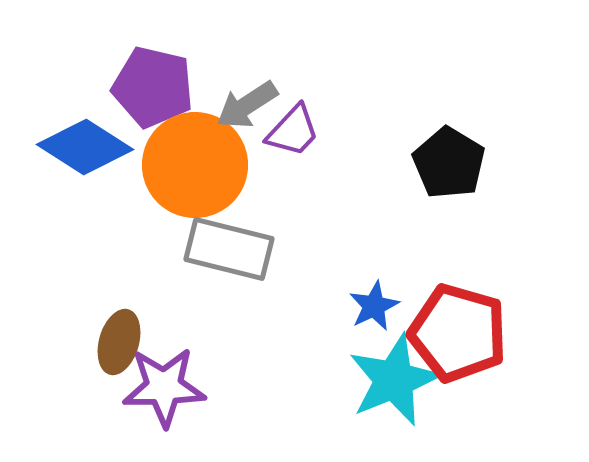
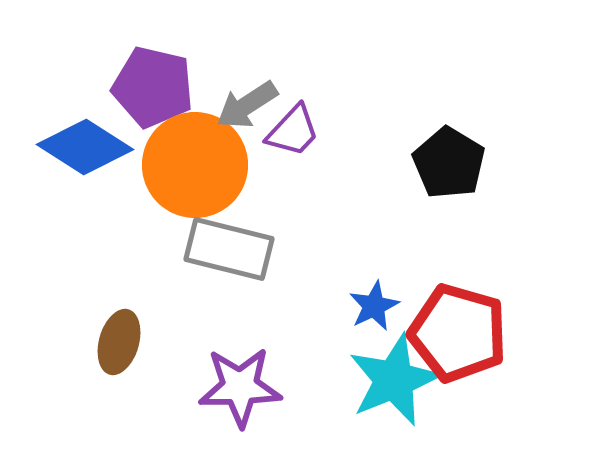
purple star: moved 76 px right
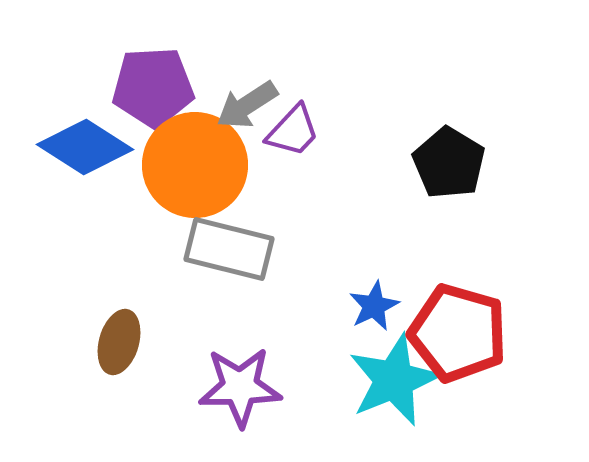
purple pentagon: rotated 16 degrees counterclockwise
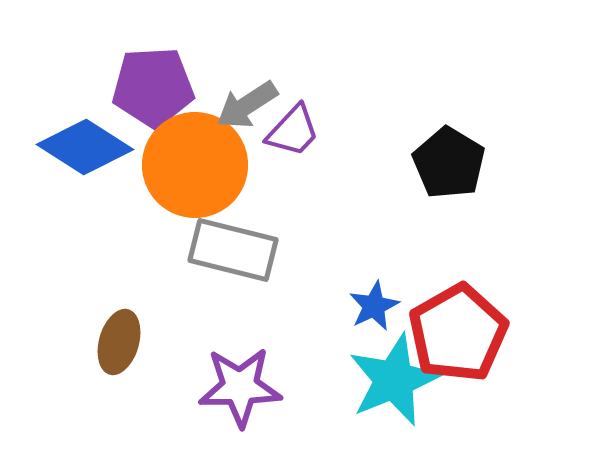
gray rectangle: moved 4 px right, 1 px down
red pentagon: rotated 26 degrees clockwise
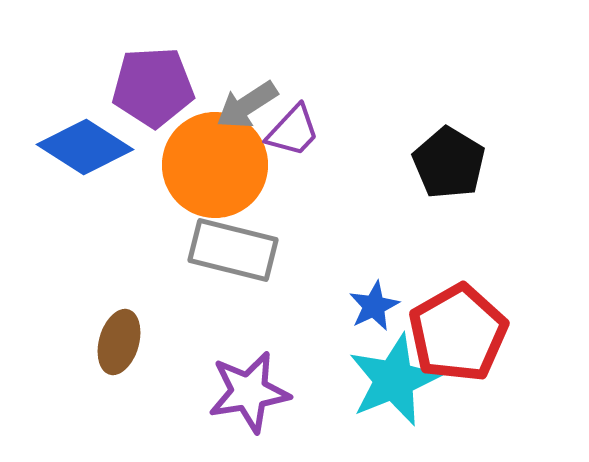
orange circle: moved 20 px right
purple star: moved 9 px right, 5 px down; rotated 8 degrees counterclockwise
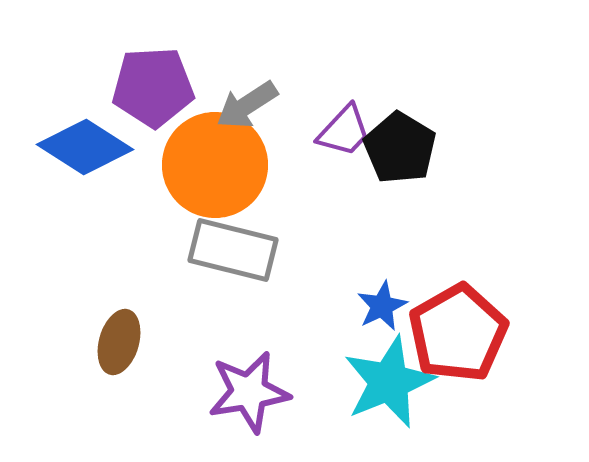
purple trapezoid: moved 51 px right
black pentagon: moved 49 px left, 15 px up
blue star: moved 8 px right
cyan star: moved 5 px left, 2 px down
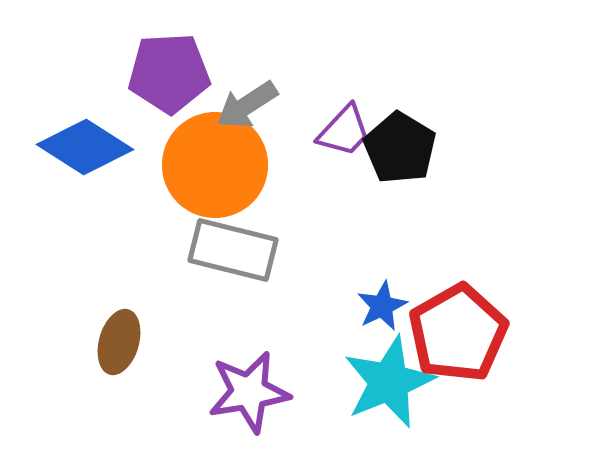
purple pentagon: moved 16 px right, 14 px up
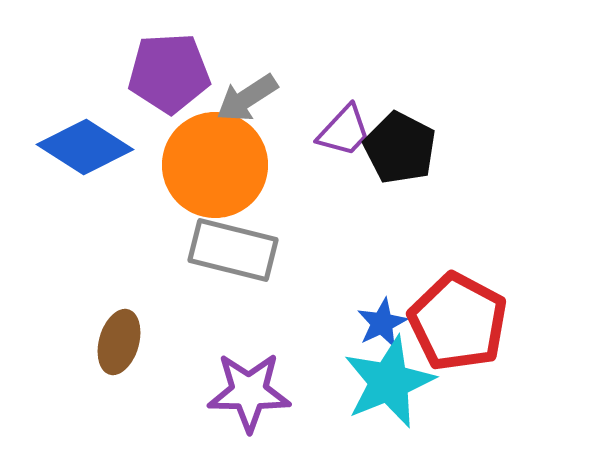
gray arrow: moved 7 px up
black pentagon: rotated 4 degrees counterclockwise
blue star: moved 17 px down
red pentagon: moved 11 px up; rotated 14 degrees counterclockwise
purple star: rotated 10 degrees clockwise
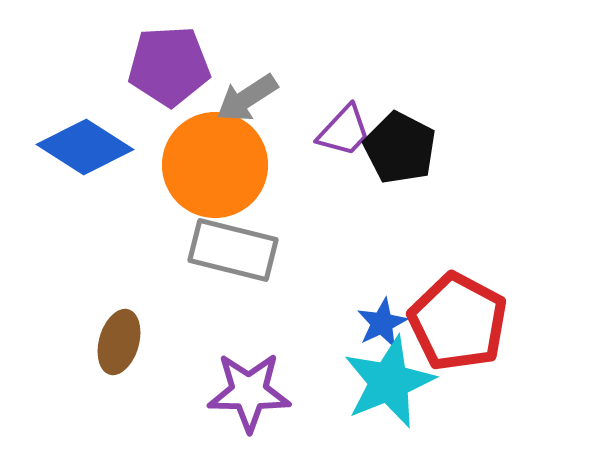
purple pentagon: moved 7 px up
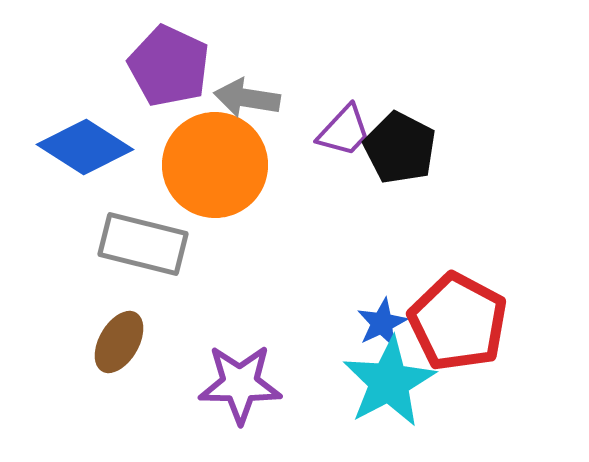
purple pentagon: rotated 28 degrees clockwise
gray arrow: rotated 42 degrees clockwise
gray rectangle: moved 90 px left, 6 px up
brown ellipse: rotated 14 degrees clockwise
cyan star: rotated 6 degrees counterclockwise
purple star: moved 9 px left, 8 px up
